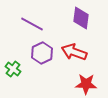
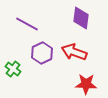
purple line: moved 5 px left
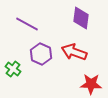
purple hexagon: moved 1 px left, 1 px down; rotated 10 degrees counterclockwise
red star: moved 5 px right
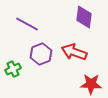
purple diamond: moved 3 px right, 1 px up
purple hexagon: rotated 15 degrees clockwise
green cross: rotated 28 degrees clockwise
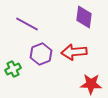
red arrow: rotated 25 degrees counterclockwise
